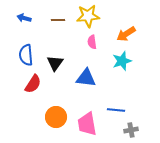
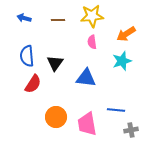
yellow star: moved 4 px right
blue semicircle: moved 1 px right, 1 px down
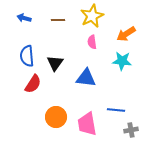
yellow star: rotated 20 degrees counterclockwise
cyan star: rotated 24 degrees clockwise
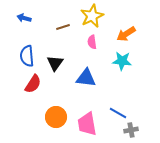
brown line: moved 5 px right, 7 px down; rotated 16 degrees counterclockwise
blue line: moved 2 px right, 3 px down; rotated 24 degrees clockwise
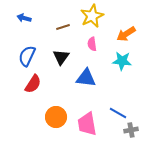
pink semicircle: moved 2 px down
blue semicircle: rotated 30 degrees clockwise
black triangle: moved 6 px right, 6 px up
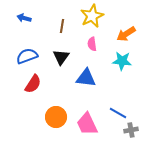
brown line: moved 1 px left, 1 px up; rotated 64 degrees counterclockwise
blue semicircle: rotated 45 degrees clockwise
pink trapezoid: rotated 15 degrees counterclockwise
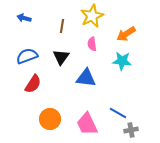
orange circle: moved 6 px left, 2 px down
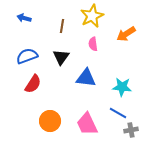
pink semicircle: moved 1 px right
cyan star: moved 26 px down
orange circle: moved 2 px down
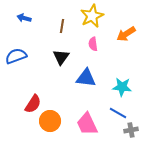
blue semicircle: moved 11 px left
red semicircle: moved 20 px down
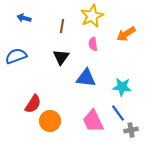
blue line: rotated 24 degrees clockwise
pink trapezoid: moved 6 px right, 3 px up
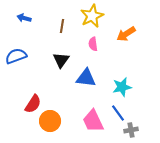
black triangle: moved 3 px down
cyan star: rotated 18 degrees counterclockwise
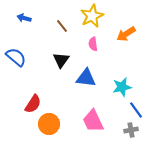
brown line: rotated 48 degrees counterclockwise
blue semicircle: moved 1 px down; rotated 60 degrees clockwise
blue line: moved 18 px right, 3 px up
orange circle: moved 1 px left, 3 px down
